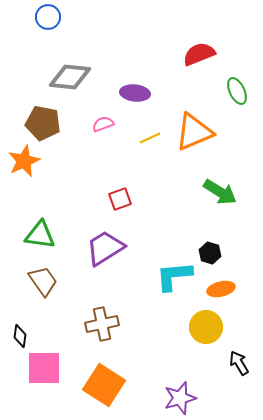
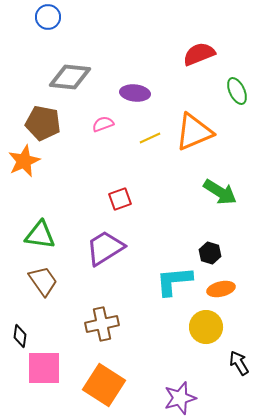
cyan L-shape: moved 5 px down
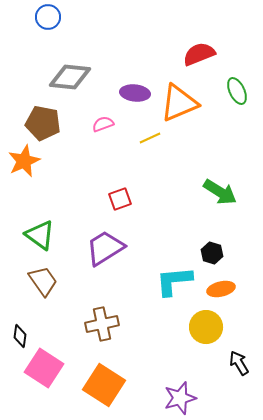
orange triangle: moved 15 px left, 29 px up
green triangle: rotated 28 degrees clockwise
black hexagon: moved 2 px right
pink square: rotated 33 degrees clockwise
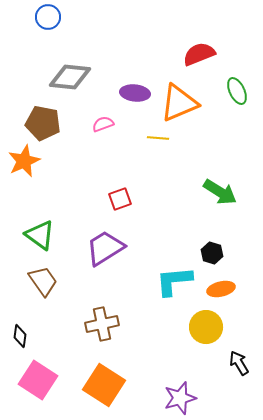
yellow line: moved 8 px right; rotated 30 degrees clockwise
pink square: moved 6 px left, 12 px down
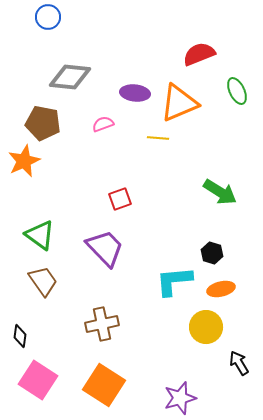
purple trapezoid: rotated 78 degrees clockwise
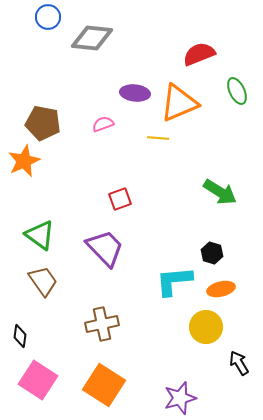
gray diamond: moved 22 px right, 39 px up
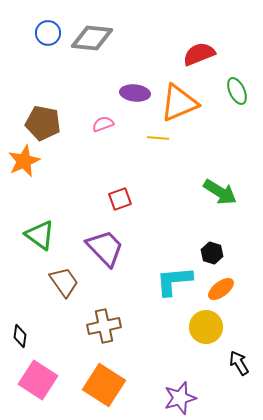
blue circle: moved 16 px down
brown trapezoid: moved 21 px right, 1 px down
orange ellipse: rotated 24 degrees counterclockwise
brown cross: moved 2 px right, 2 px down
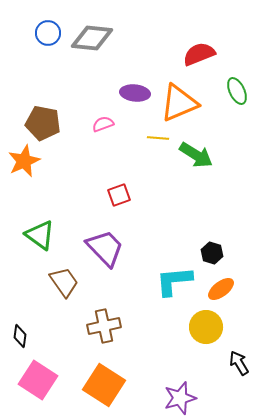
green arrow: moved 24 px left, 37 px up
red square: moved 1 px left, 4 px up
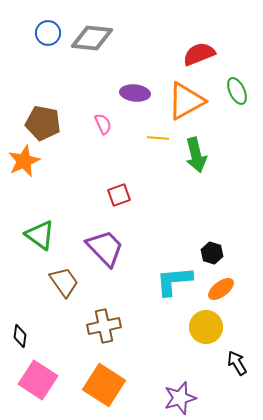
orange triangle: moved 7 px right, 2 px up; rotated 6 degrees counterclockwise
pink semicircle: rotated 85 degrees clockwise
green arrow: rotated 44 degrees clockwise
black arrow: moved 2 px left
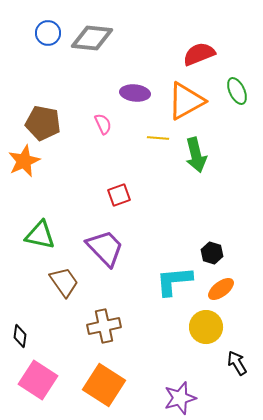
green triangle: rotated 24 degrees counterclockwise
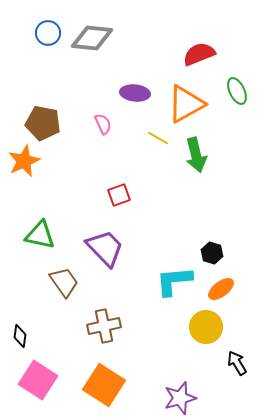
orange triangle: moved 3 px down
yellow line: rotated 25 degrees clockwise
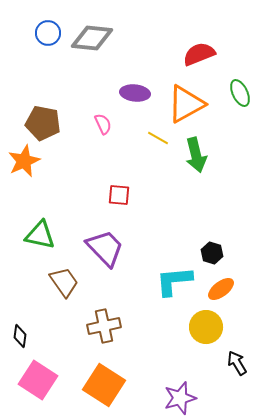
green ellipse: moved 3 px right, 2 px down
red square: rotated 25 degrees clockwise
